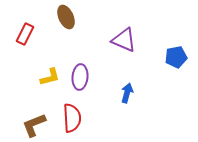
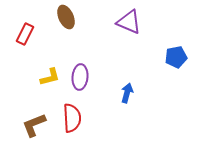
purple triangle: moved 5 px right, 18 px up
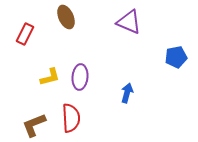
red semicircle: moved 1 px left
